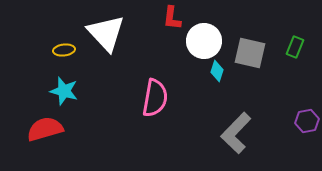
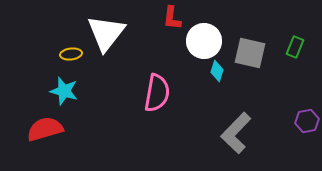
white triangle: rotated 21 degrees clockwise
yellow ellipse: moved 7 px right, 4 px down
pink semicircle: moved 2 px right, 5 px up
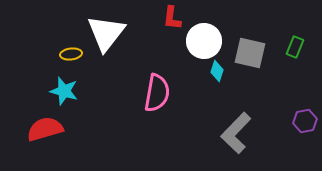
purple hexagon: moved 2 px left
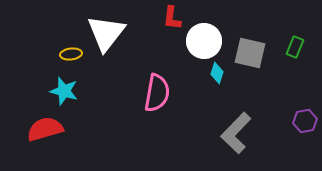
cyan diamond: moved 2 px down
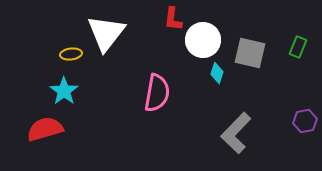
red L-shape: moved 1 px right, 1 px down
white circle: moved 1 px left, 1 px up
green rectangle: moved 3 px right
cyan star: rotated 20 degrees clockwise
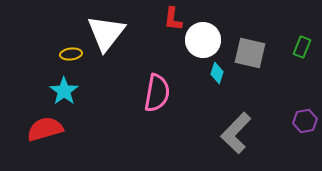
green rectangle: moved 4 px right
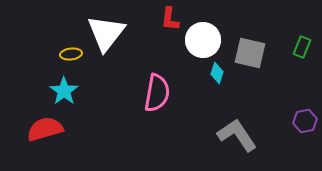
red L-shape: moved 3 px left
gray L-shape: moved 1 px right, 2 px down; rotated 102 degrees clockwise
